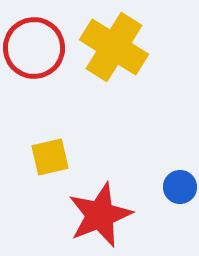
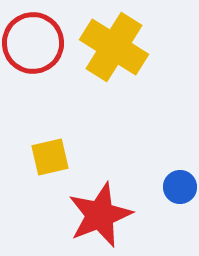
red circle: moved 1 px left, 5 px up
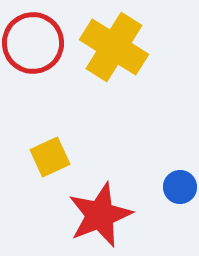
yellow square: rotated 12 degrees counterclockwise
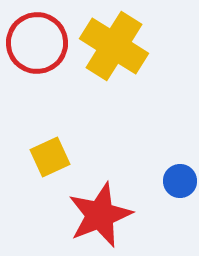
red circle: moved 4 px right
yellow cross: moved 1 px up
blue circle: moved 6 px up
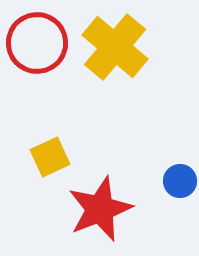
yellow cross: moved 1 px right, 1 px down; rotated 8 degrees clockwise
red star: moved 6 px up
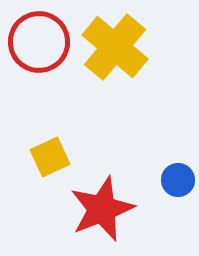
red circle: moved 2 px right, 1 px up
blue circle: moved 2 px left, 1 px up
red star: moved 2 px right
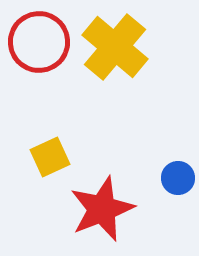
blue circle: moved 2 px up
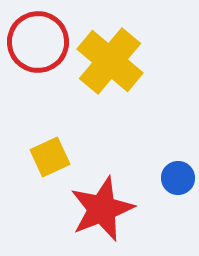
red circle: moved 1 px left
yellow cross: moved 5 px left, 14 px down
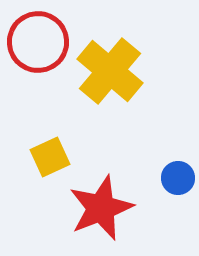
yellow cross: moved 10 px down
red star: moved 1 px left, 1 px up
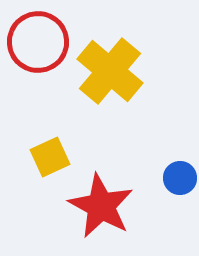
blue circle: moved 2 px right
red star: moved 2 px up; rotated 22 degrees counterclockwise
